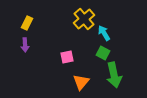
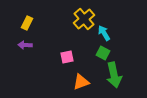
purple arrow: rotated 96 degrees clockwise
orange triangle: rotated 30 degrees clockwise
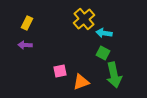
cyan arrow: rotated 49 degrees counterclockwise
pink square: moved 7 px left, 14 px down
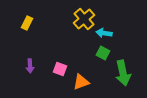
purple arrow: moved 5 px right, 21 px down; rotated 96 degrees counterclockwise
pink square: moved 2 px up; rotated 32 degrees clockwise
green arrow: moved 9 px right, 2 px up
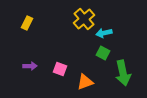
cyan arrow: rotated 21 degrees counterclockwise
purple arrow: rotated 88 degrees counterclockwise
orange triangle: moved 4 px right
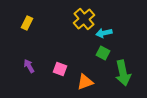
purple arrow: moved 1 px left; rotated 120 degrees counterclockwise
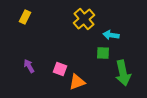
yellow rectangle: moved 2 px left, 6 px up
cyan arrow: moved 7 px right, 2 px down; rotated 21 degrees clockwise
green square: rotated 24 degrees counterclockwise
orange triangle: moved 8 px left
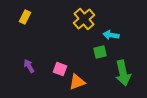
green square: moved 3 px left, 1 px up; rotated 16 degrees counterclockwise
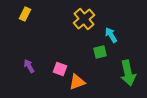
yellow rectangle: moved 3 px up
cyan arrow: rotated 49 degrees clockwise
green arrow: moved 5 px right
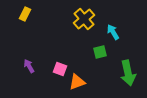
cyan arrow: moved 2 px right, 3 px up
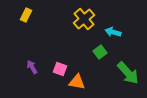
yellow rectangle: moved 1 px right, 1 px down
cyan arrow: rotated 42 degrees counterclockwise
green square: rotated 24 degrees counterclockwise
purple arrow: moved 3 px right, 1 px down
green arrow: rotated 30 degrees counterclockwise
orange triangle: rotated 30 degrees clockwise
